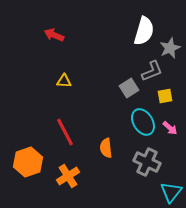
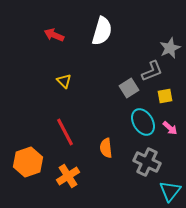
white semicircle: moved 42 px left
yellow triangle: rotated 42 degrees clockwise
cyan triangle: moved 1 px left, 1 px up
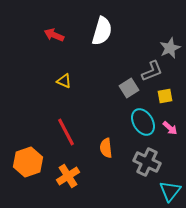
yellow triangle: rotated 21 degrees counterclockwise
red line: moved 1 px right
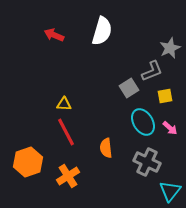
yellow triangle: moved 23 px down; rotated 21 degrees counterclockwise
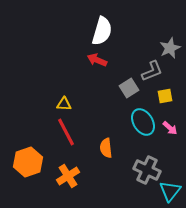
red arrow: moved 43 px right, 25 px down
gray cross: moved 8 px down
